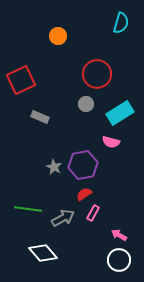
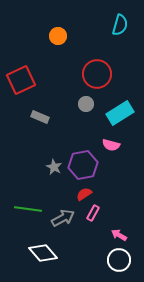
cyan semicircle: moved 1 px left, 2 px down
pink semicircle: moved 3 px down
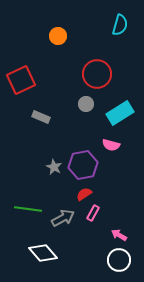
gray rectangle: moved 1 px right
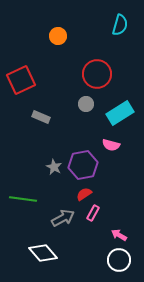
green line: moved 5 px left, 10 px up
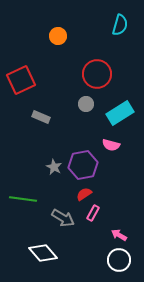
gray arrow: rotated 60 degrees clockwise
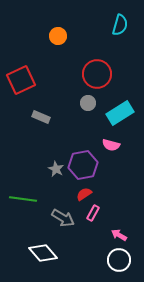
gray circle: moved 2 px right, 1 px up
gray star: moved 2 px right, 2 px down
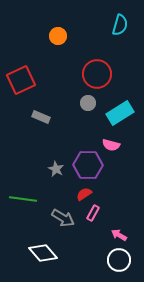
purple hexagon: moved 5 px right; rotated 12 degrees clockwise
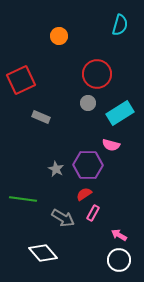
orange circle: moved 1 px right
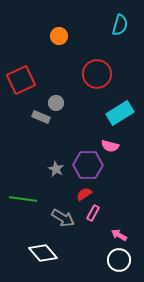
gray circle: moved 32 px left
pink semicircle: moved 1 px left, 1 px down
